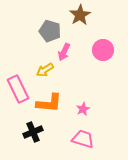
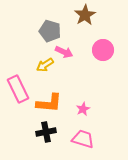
brown star: moved 5 px right
pink arrow: rotated 90 degrees counterclockwise
yellow arrow: moved 5 px up
black cross: moved 13 px right; rotated 12 degrees clockwise
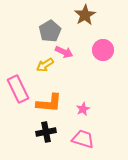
gray pentagon: rotated 25 degrees clockwise
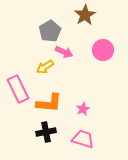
yellow arrow: moved 2 px down
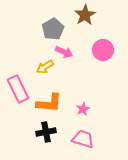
gray pentagon: moved 3 px right, 2 px up
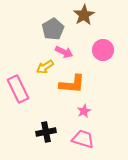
brown star: moved 1 px left
orange L-shape: moved 23 px right, 19 px up
pink star: moved 1 px right, 2 px down
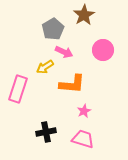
pink rectangle: rotated 44 degrees clockwise
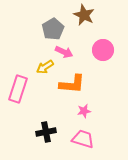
brown star: rotated 15 degrees counterclockwise
pink star: rotated 16 degrees clockwise
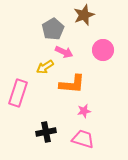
brown star: rotated 25 degrees clockwise
pink rectangle: moved 4 px down
